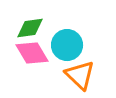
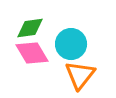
cyan circle: moved 4 px right, 1 px up
orange triangle: rotated 24 degrees clockwise
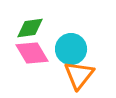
cyan circle: moved 5 px down
orange triangle: moved 1 px left
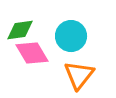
green diamond: moved 10 px left, 2 px down
cyan circle: moved 13 px up
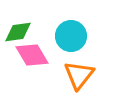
green diamond: moved 2 px left, 2 px down
pink diamond: moved 2 px down
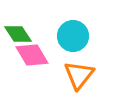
green diamond: moved 2 px down; rotated 64 degrees clockwise
cyan circle: moved 2 px right
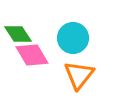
cyan circle: moved 2 px down
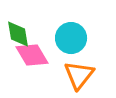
green diamond: rotated 24 degrees clockwise
cyan circle: moved 2 px left
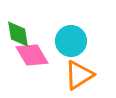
cyan circle: moved 3 px down
orange triangle: rotated 20 degrees clockwise
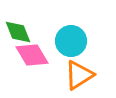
green diamond: moved 2 px up; rotated 12 degrees counterclockwise
